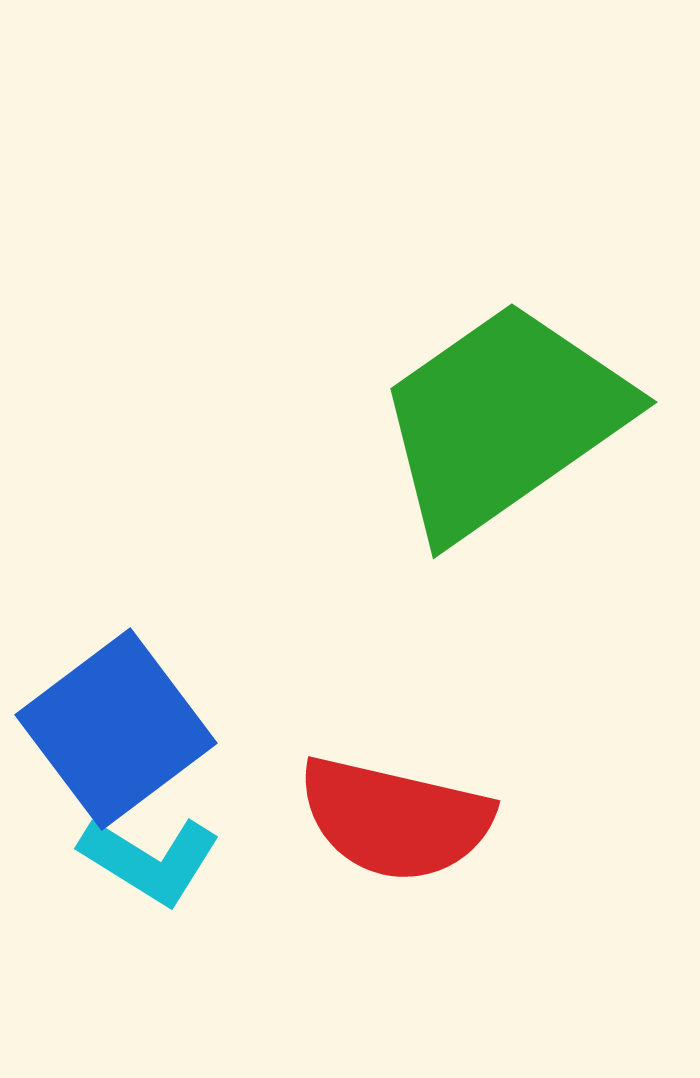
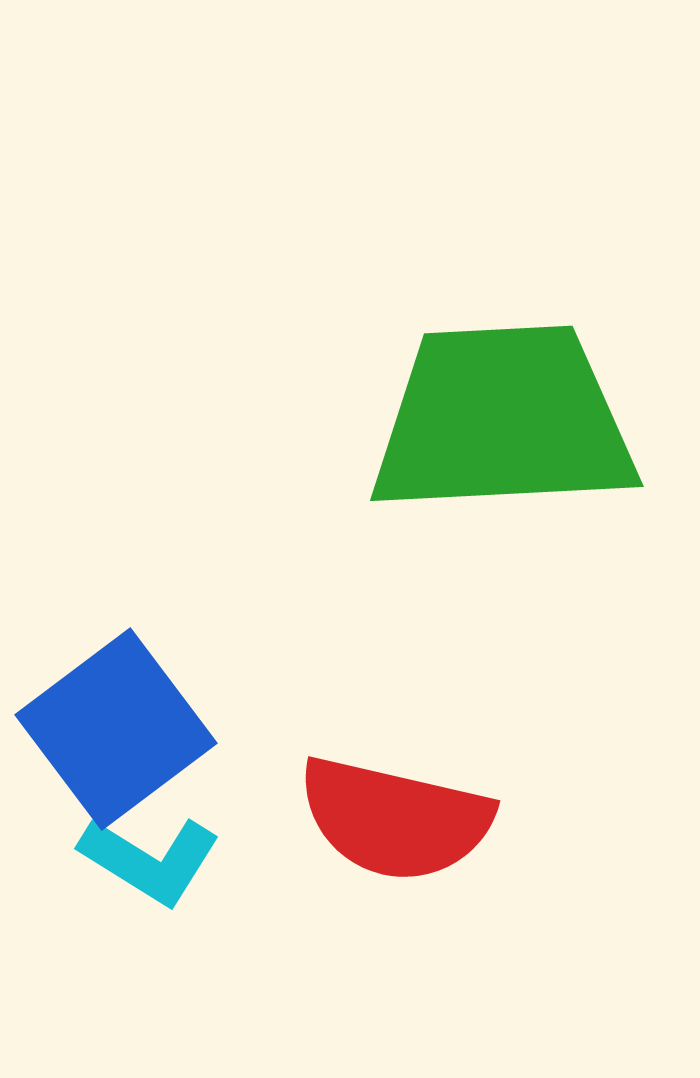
green trapezoid: rotated 32 degrees clockwise
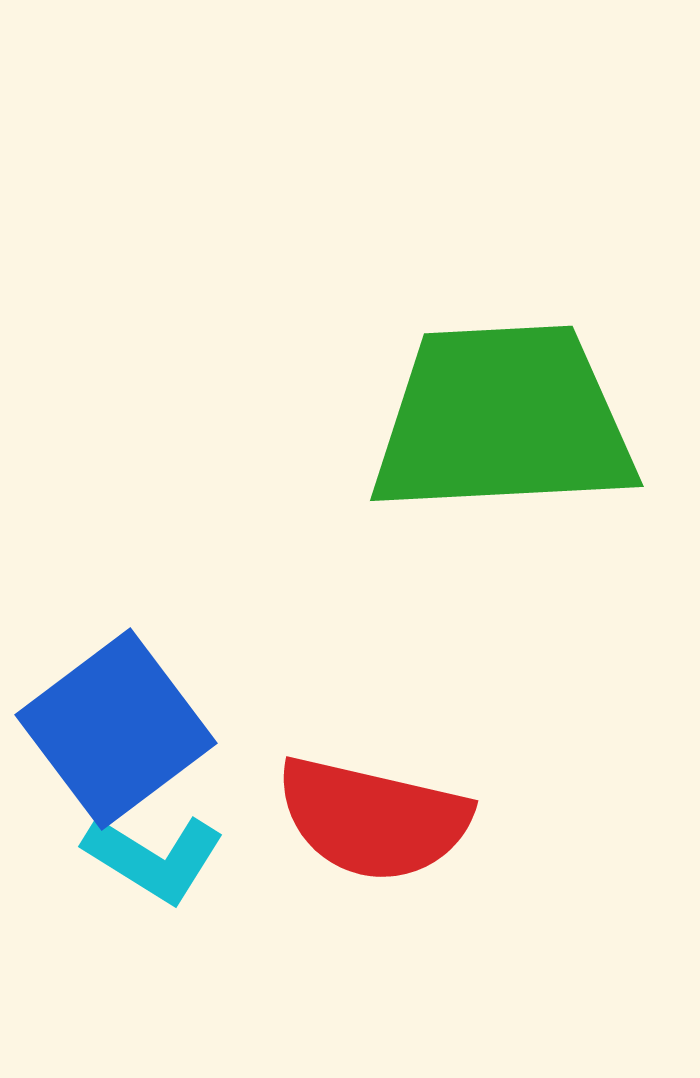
red semicircle: moved 22 px left
cyan L-shape: moved 4 px right, 2 px up
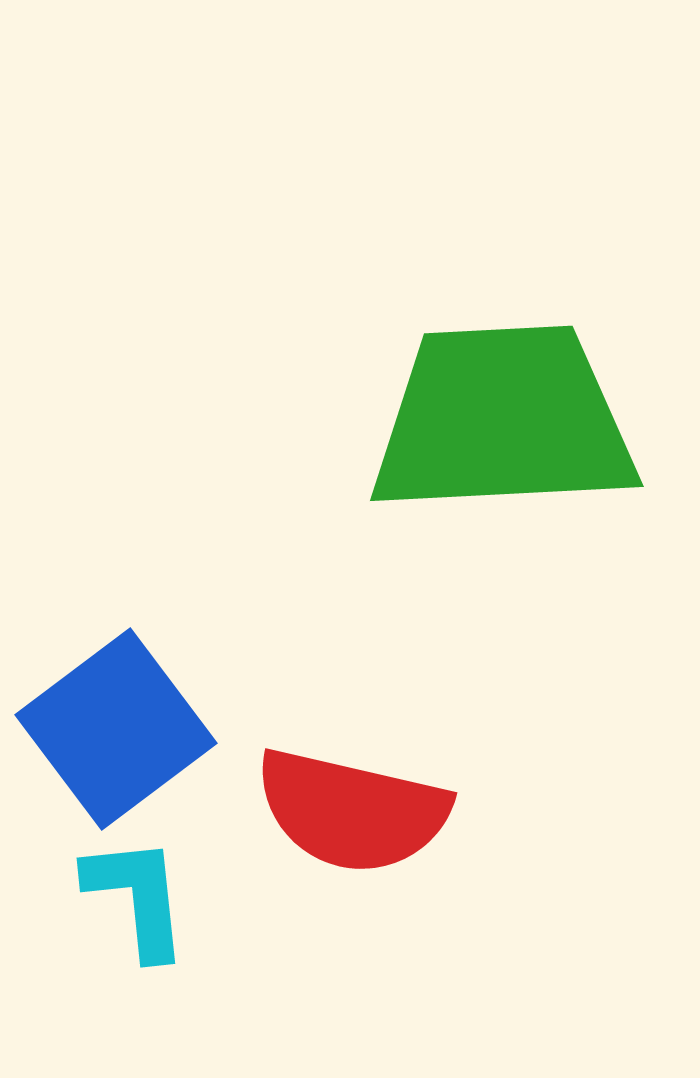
red semicircle: moved 21 px left, 8 px up
cyan L-shape: moved 17 px left, 39 px down; rotated 128 degrees counterclockwise
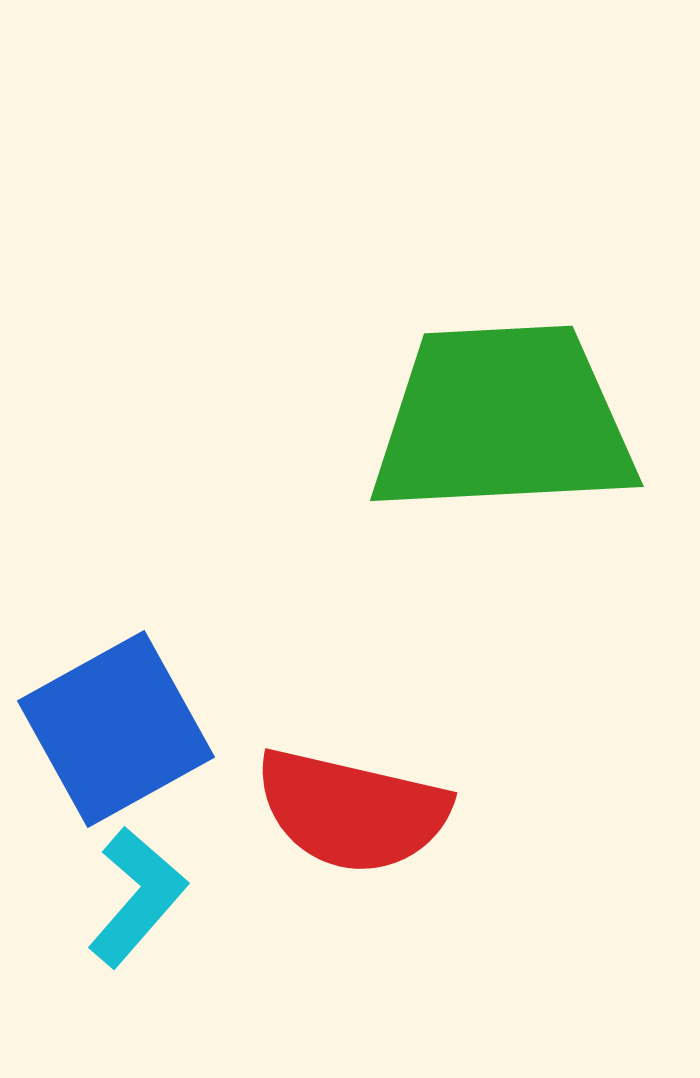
blue square: rotated 8 degrees clockwise
cyan L-shape: rotated 47 degrees clockwise
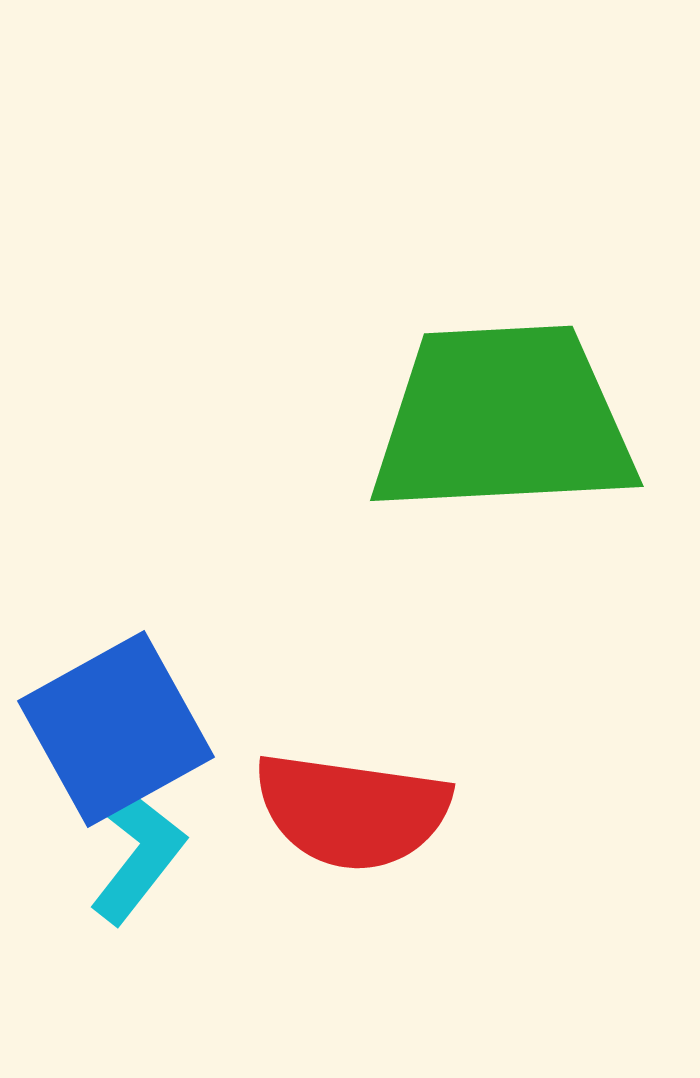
red semicircle: rotated 5 degrees counterclockwise
cyan L-shape: moved 43 px up; rotated 3 degrees counterclockwise
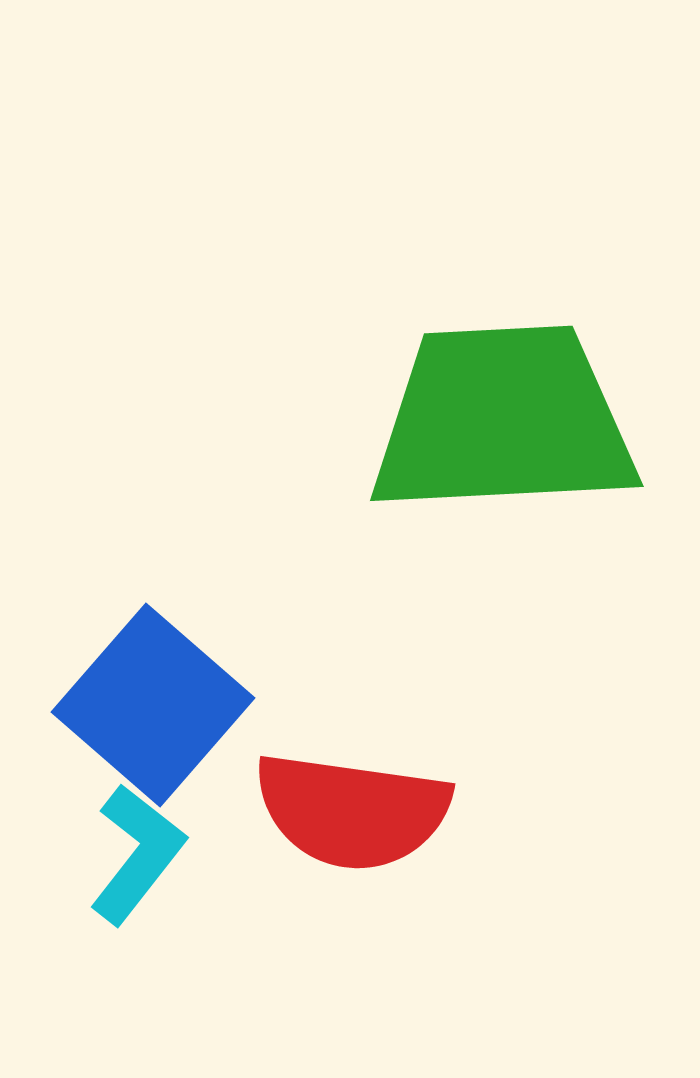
blue square: moved 37 px right, 24 px up; rotated 20 degrees counterclockwise
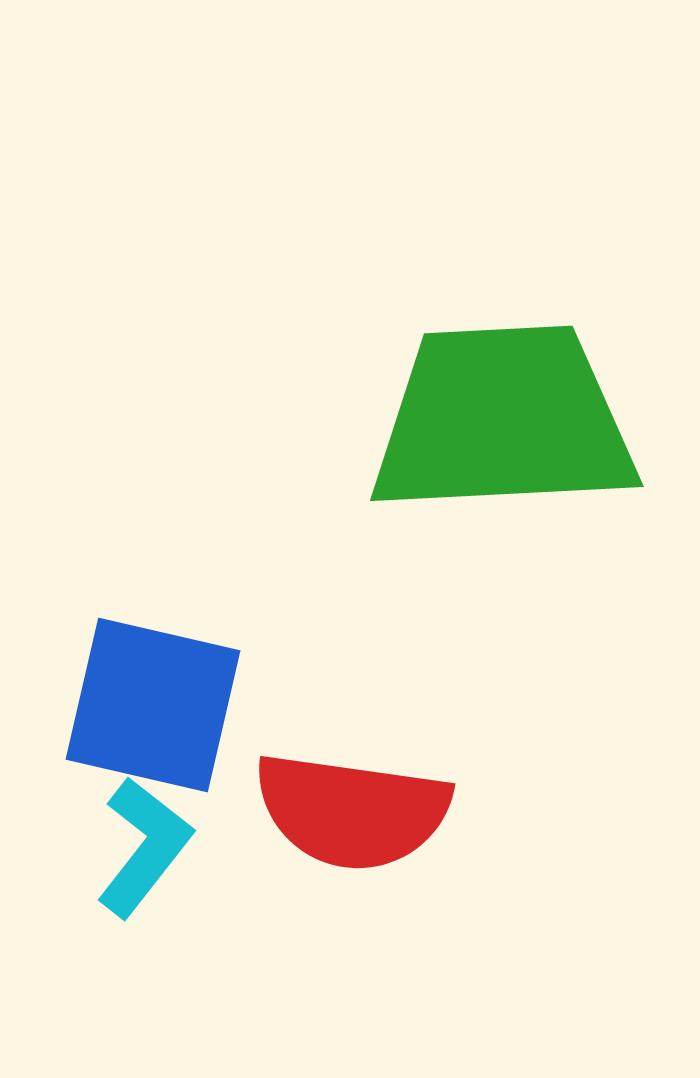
blue square: rotated 28 degrees counterclockwise
cyan L-shape: moved 7 px right, 7 px up
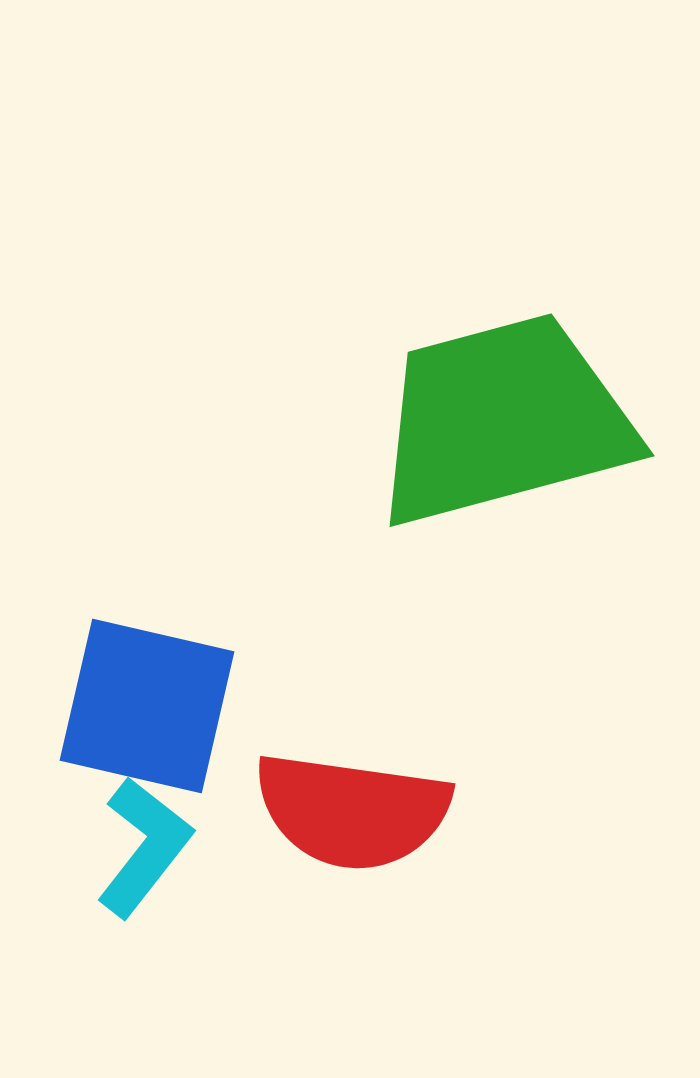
green trapezoid: rotated 12 degrees counterclockwise
blue square: moved 6 px left, 1 px down
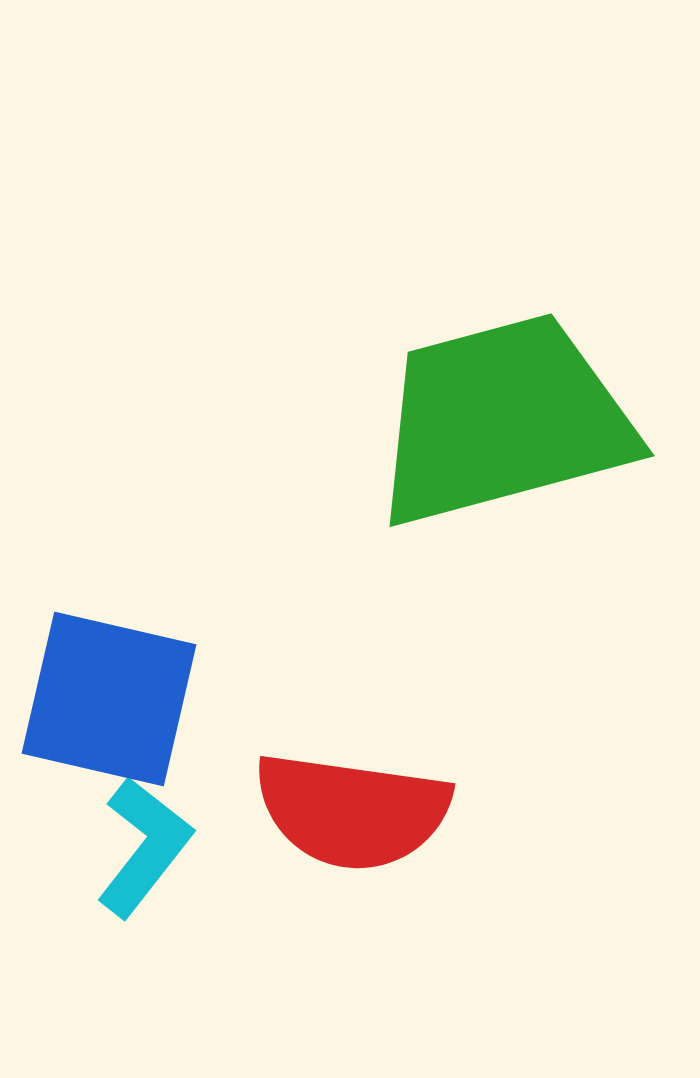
blue square: moved 38 px left, 7 px up
